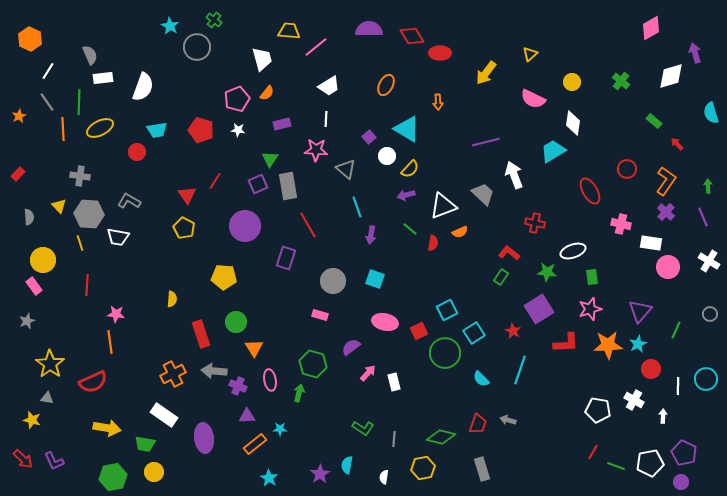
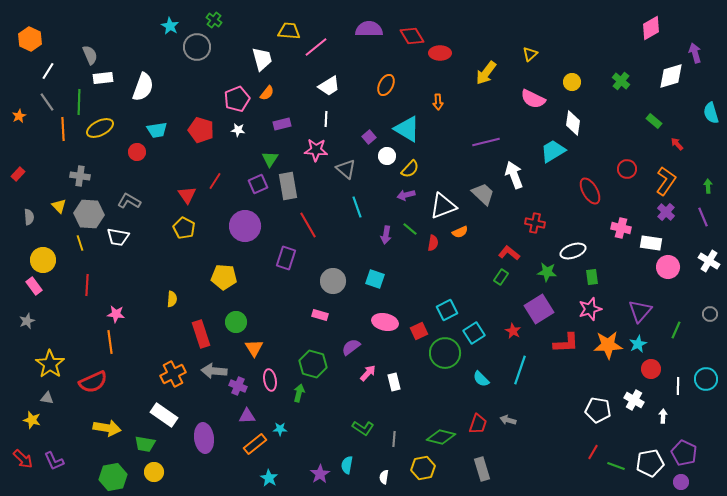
pink cross at (621, 224): moved 4 px down
purple arrow at (371, 235): moved 15 px right
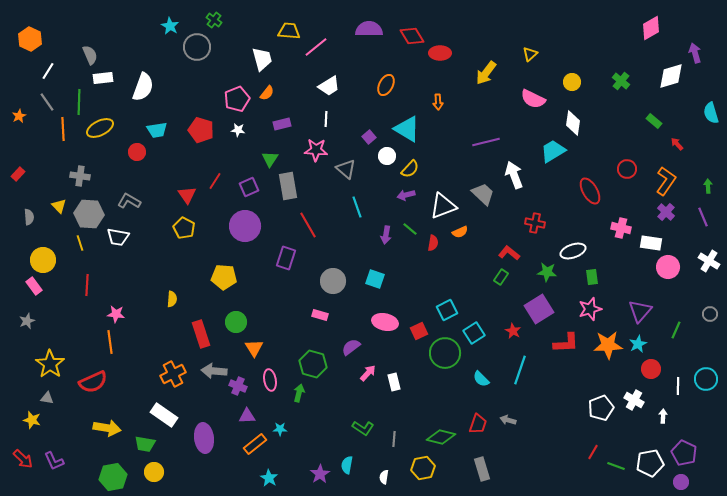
purple square at (258, 184): moved 9 px left, 3 px down
white pentagon at (598, 410): moved 3 px right, 2 px up; rotated 30 degrees counterclockwise
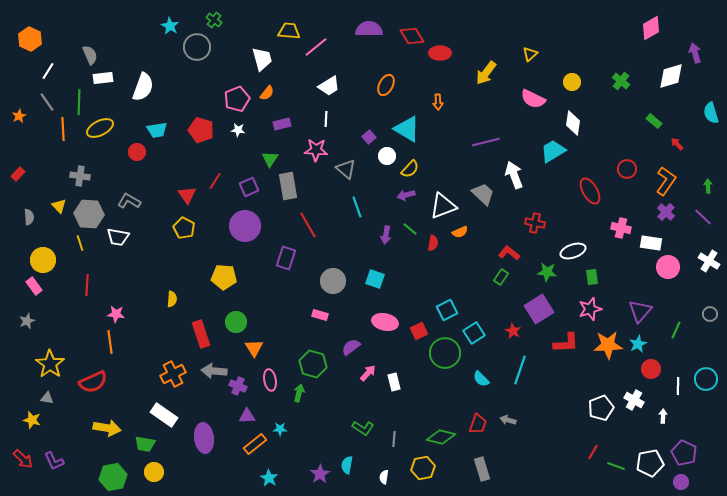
purple line at (703, 217): rotated 24 degrees counterclockwise
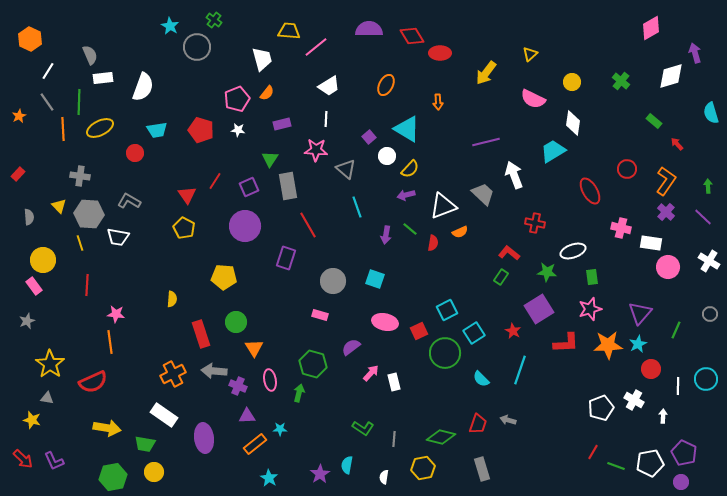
red circle at (137, 152): moved 2 px left, 1 px down
purple triangle at (640, 311): moved 2 px down
pink arrow at (368, 373): moved 3 px right
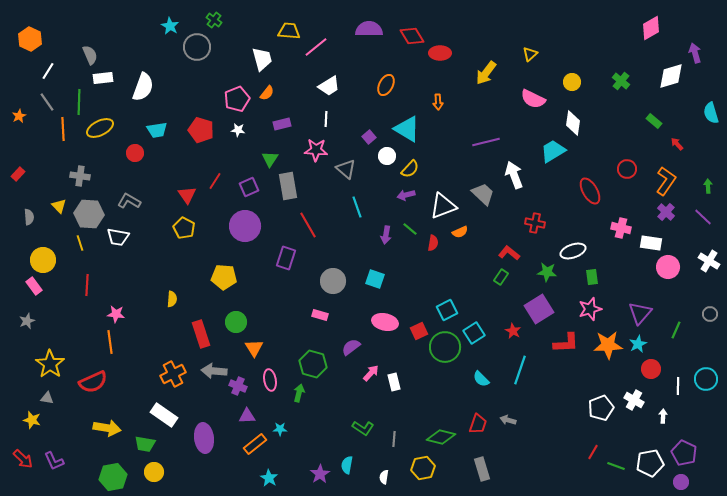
green circle at (445, 353): moved 6 px up
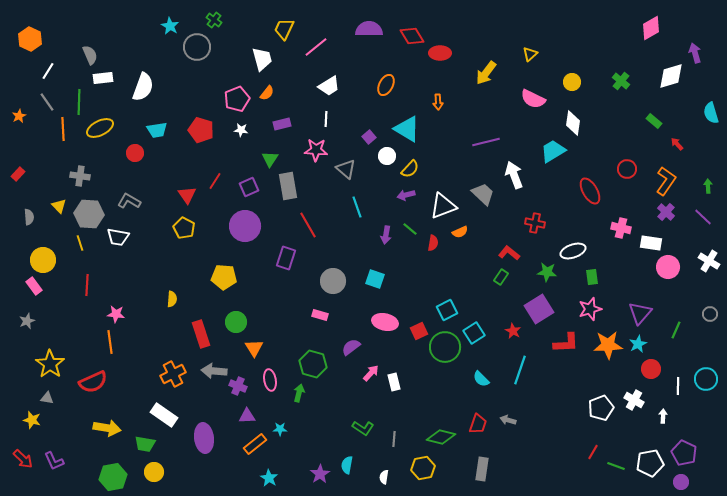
yellow trapezoid at (289, 31): moved 5 px left, 2 px up; rotated 70 degrees counterclockwise
white star at (238, 130): moved 3 px right
gray rectangle at (482, 469): rotated 25 degrees clockwise
